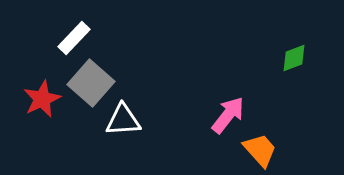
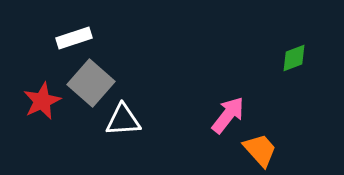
white rectangle: rotated 28 degrees clockwise
red star: moved 2 px down
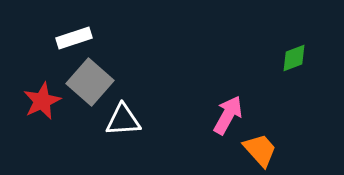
gray square: moved 1 px left, 1 px up
pink arrow: rotated 9 degrees counterclockwise
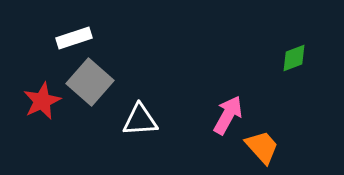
white triangle: moved 17 px right
orange trapezoid: moved 2 px right, 3 px up
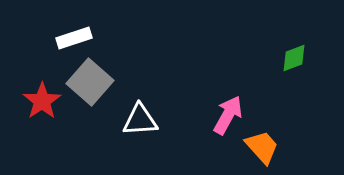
red star: rotated 9 degrees counterclockwise
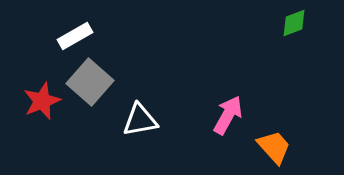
white rectangle: moved 1 px right, 2 px up; rotated 12 degrees counterclockwise
green diamond: moved 35 px up
red star: rotated 12 degrees clockwise
white triangle: rotated 6 degrees counterclockwise
orange trapezoid: moved 12 px right
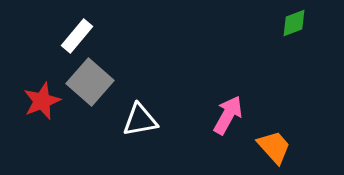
white rectangle: moved 2 px right; rotated 20 degrees counterclockwise
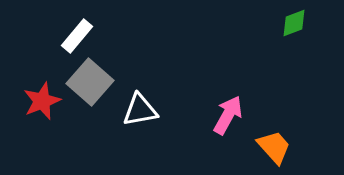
white triangle: moved 10 px up
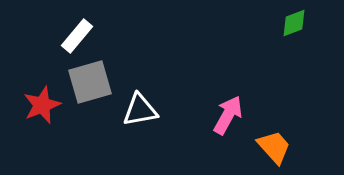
gray square: rotated 33 degrees clockwise
red star: moved 4 px down
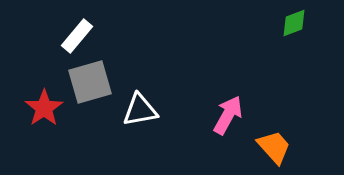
red star: moved 2 px right, 3 px down; rotated 12 degrees counterclockwise
